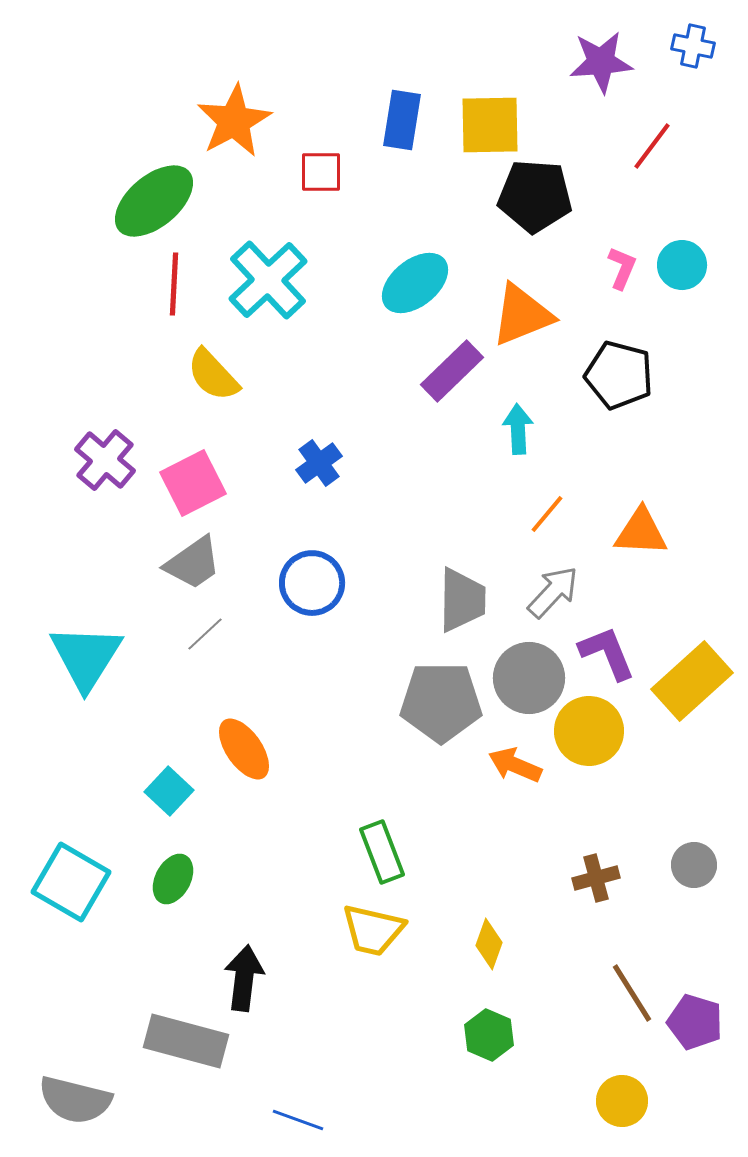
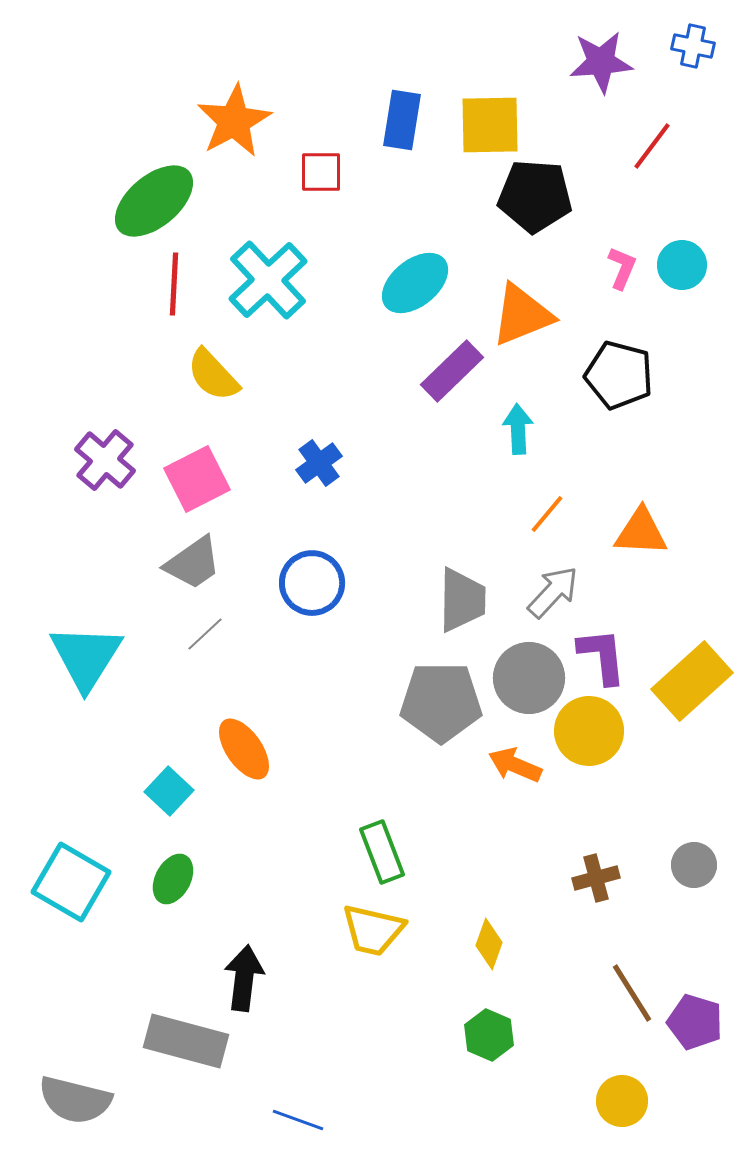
pink square at (193, 483): moved 4 px right, 4 px up
purple L-shape at (607, 653): moved 5 px left, 3 px down; rotated 16 degrees clockwise
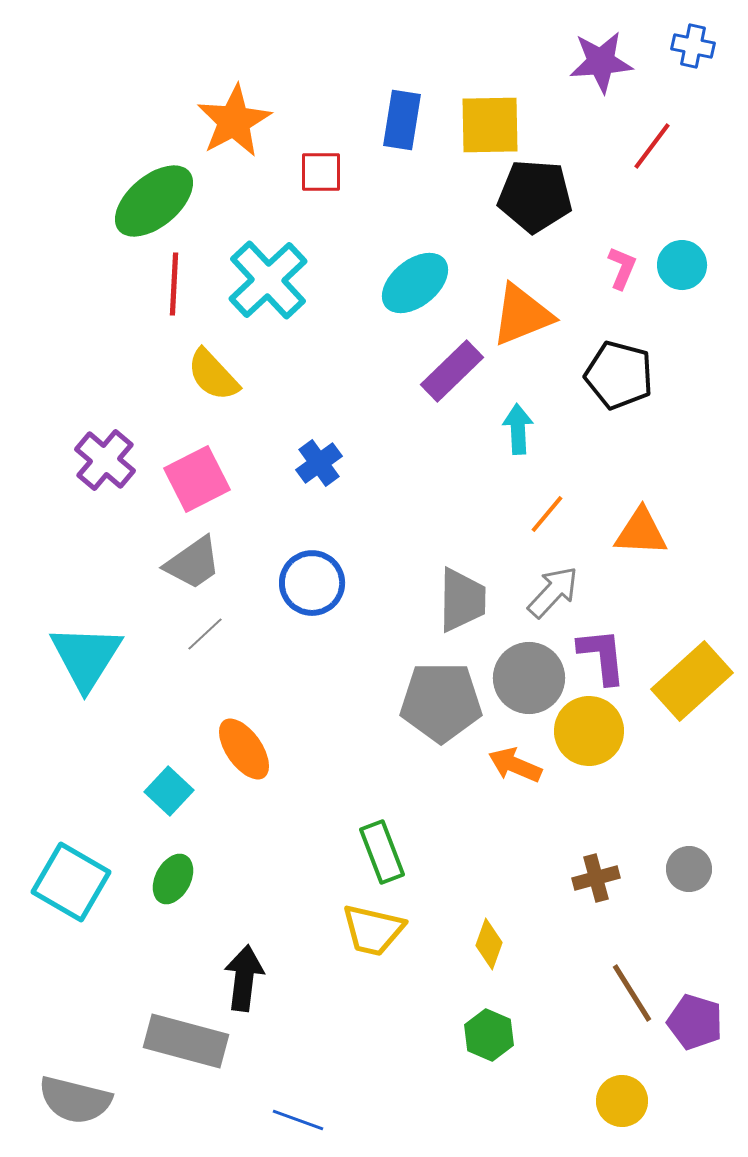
gray circle at (694, 865): moved 5 px left, 4 px down
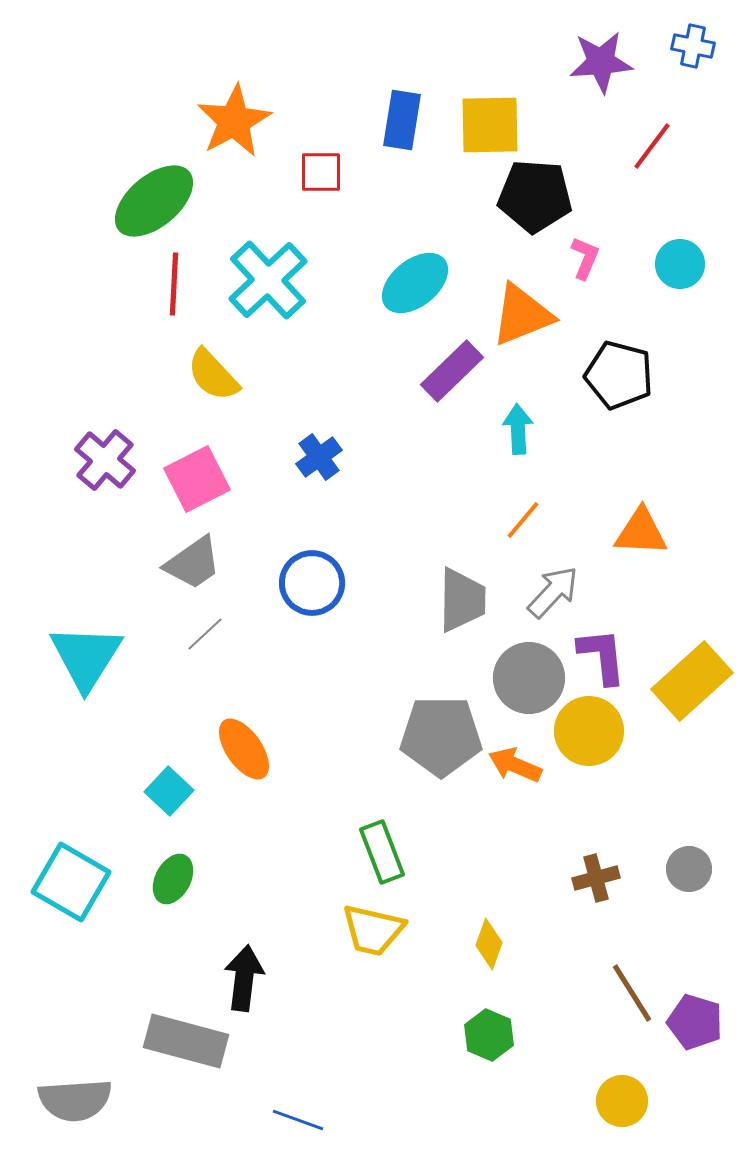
cyan circle at (682, 265): moved 2 px left, 1 px up
pink L-shape at (622, 268): moved 37 px left, 10 px up
blue cross at (319, 463): moved 6 px up
orange line at (547, 514): moved 24 px left, 6 px down
gray pentagon at (441, 702): moved 34 px down
gray semicircle at (75, 1100): rotated 18 degrees counterclockwise
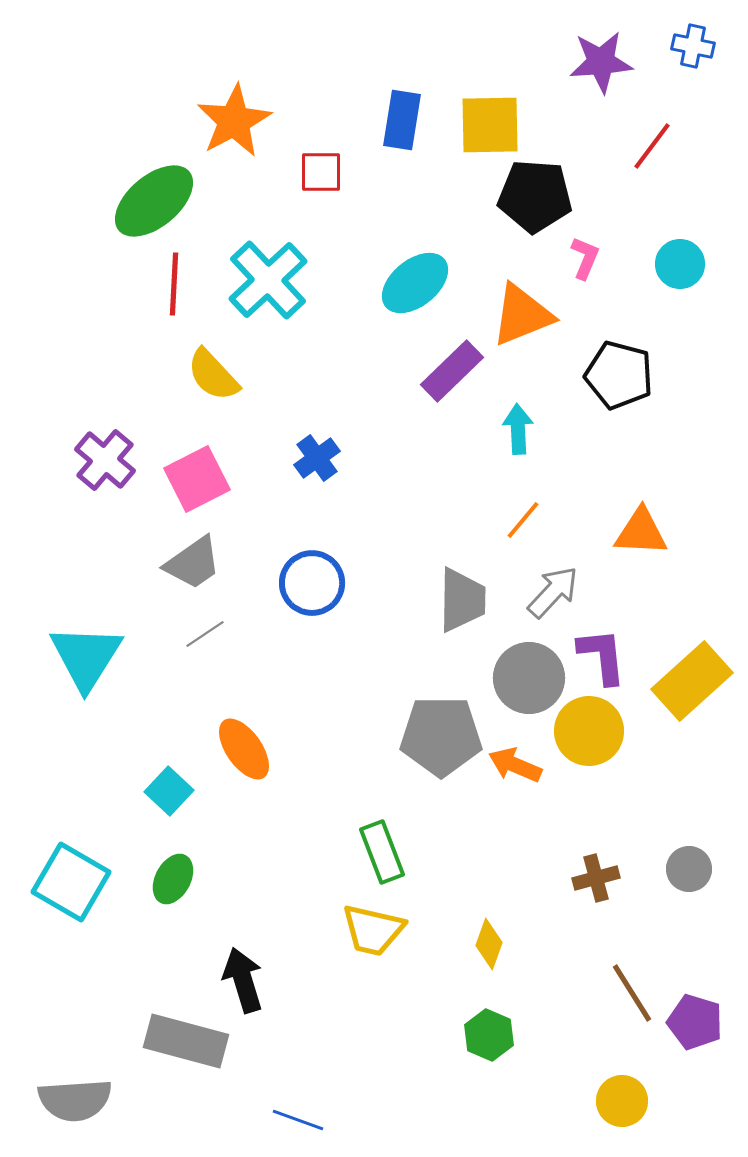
blue cross at (319, 457): moved 2 px left, 1 px down
gray line at (205, 634): rotated 9 degrees clockwise
black arrow at (244, 978): moved 1 px left, 2 px down; rotated 24 degrees counterclockwise
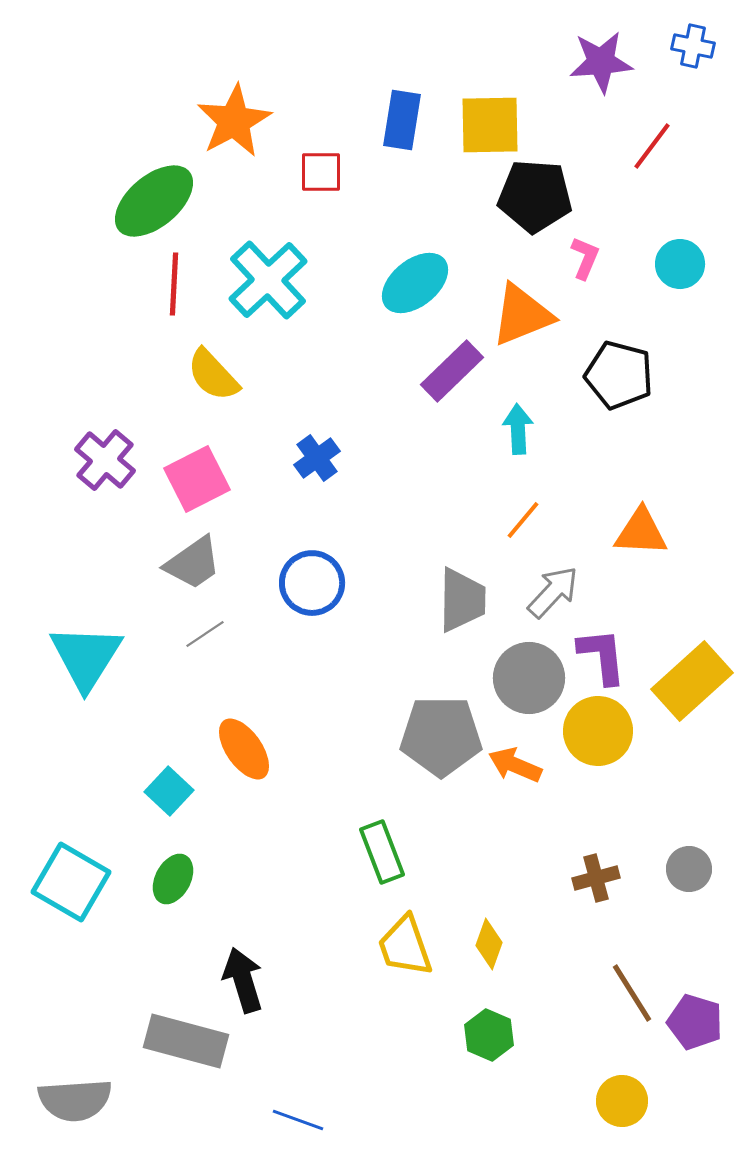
yellow circle at (589, 731): moved 9 px right
yellow trapezoid at (373, 930): moved 32 px right, 16 px down; rotated 58 degrees clockwise
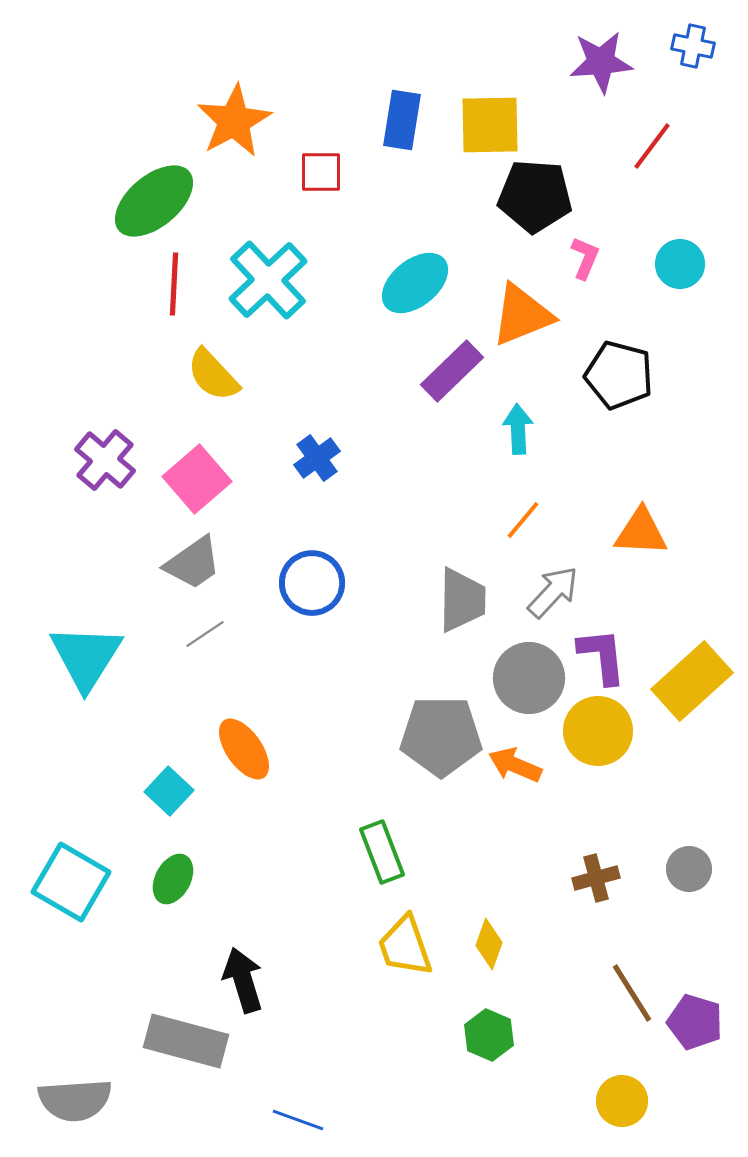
pink square at (197, 479): rotated 14 degrees counterclockwise
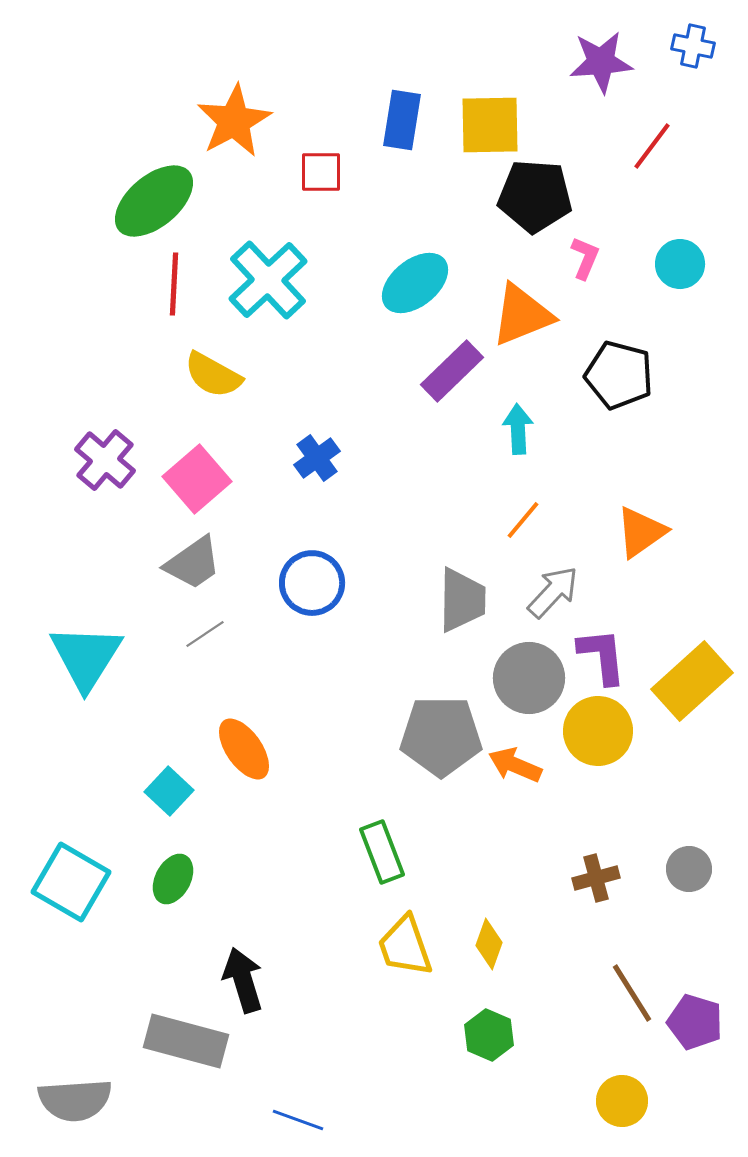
yellow semicircle at (213, 375): rotated 18 degrees counterclockwise
orange triangle at (641, 532): rotated 38 degrees counterclockwise
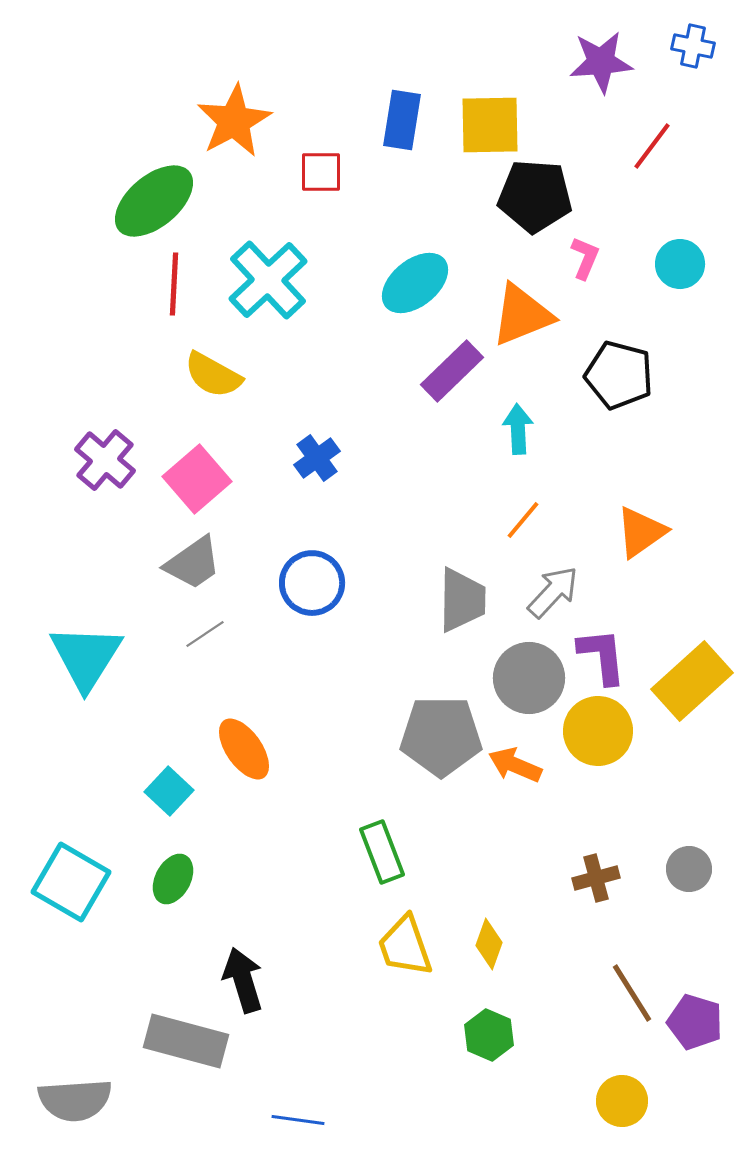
blue line at (298, 1120): rotated 12 degrees counterclockwise
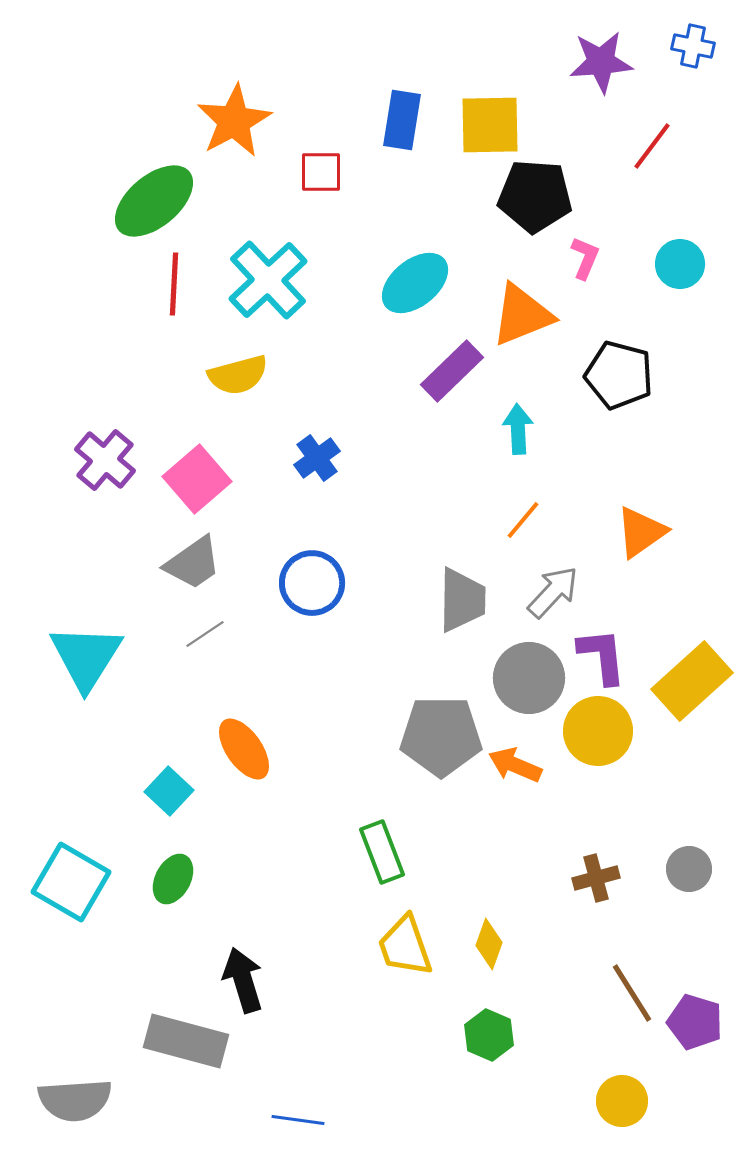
yellow semicircle at (213, 375): moved 25 px right; rotated 44 degrees counterclockwise
